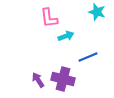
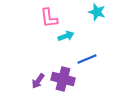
blue line: moved 1 px left, 2 px down
purple arrow: moved 1 px down; rotated 112 degrees counterclockwise
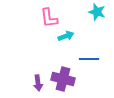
blue line: moved 2 px right; rotated 24 degrees clockwise
purple arrow: moved 2 px down; rotated 42 degrees counterclockwise
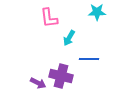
cyan star: rotated 18 degrees counterclockwise
cyan arrow: moved 3 px right, 2 px down; rotated 140 degrees clockwise
purple cross: moved 2 px left, 3 px up
purple arrow: rotated 56 degrees counterclockwise
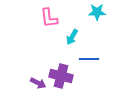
cyan arrow: moved 3 px right, 1 px up
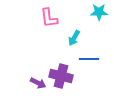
cyan star: moved 2 px right
cyan arrow: moved 2 px right, 1 px down
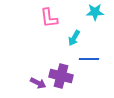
cyan star: moved 4 px left
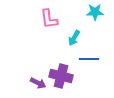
pink L-shape: moved 1 px down
